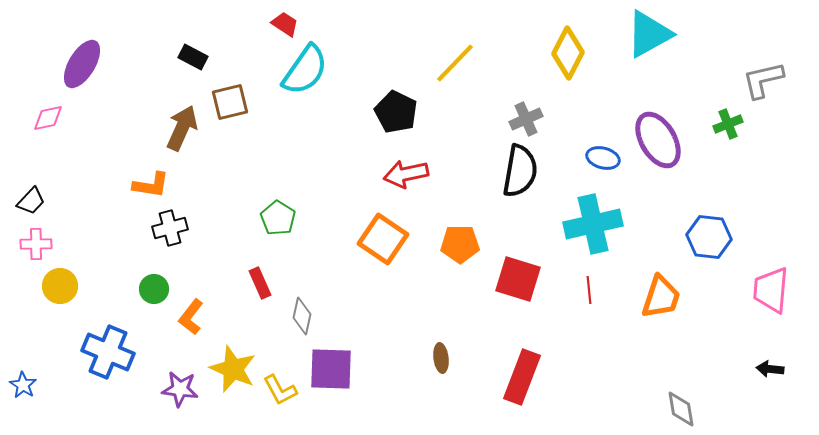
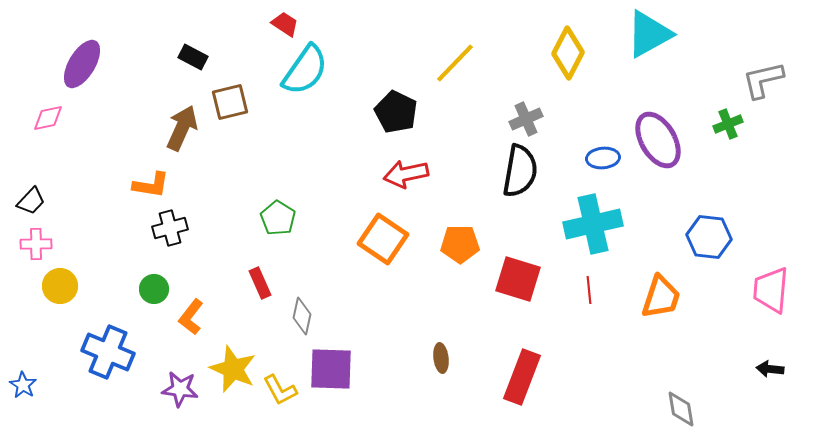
blue ellipse at (603, 158): rotated 20 degrees counterclockwise
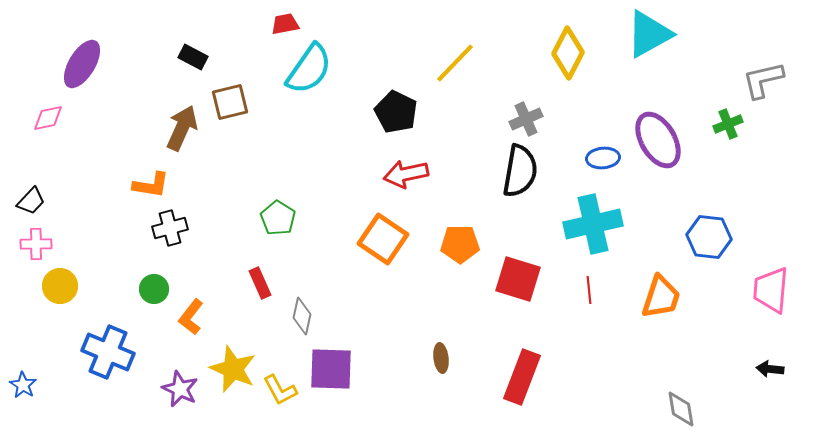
red trapezoid at (285, 24): rotated 44 degrees counterclockwise
cyan semicircle at (305, 70): moved 4 px right, 1 px up
purple star at (180, 389): rotated 18 degrees clockwise
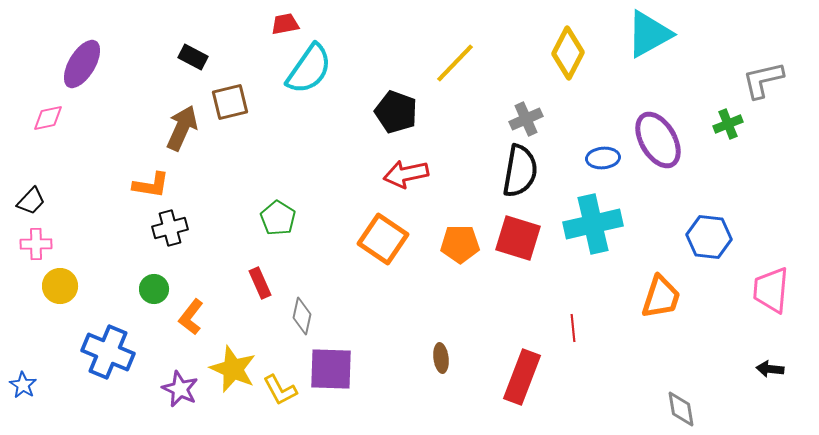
black pentagon at (396, 112): rotated 6 degrees counterclockwise
red square at (518, 279): moved 41 px up
red line at (589, 290): moved 16 px left, 38 px down
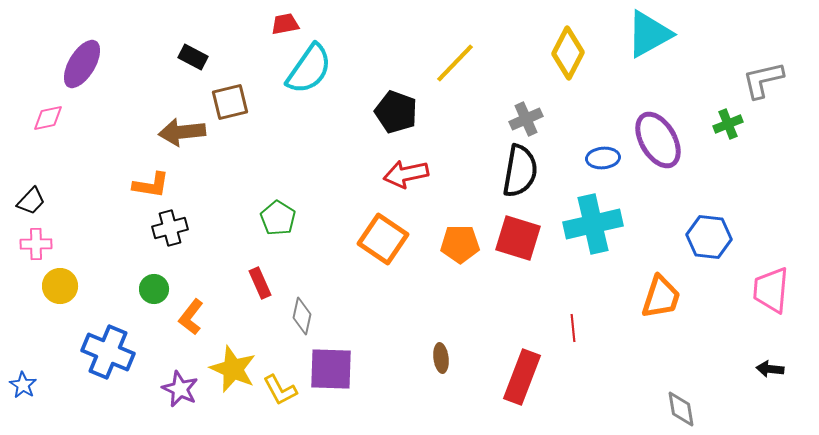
brown arrow at (182, 128): moved 4 px down; rotated 120 degrees counterclockwise
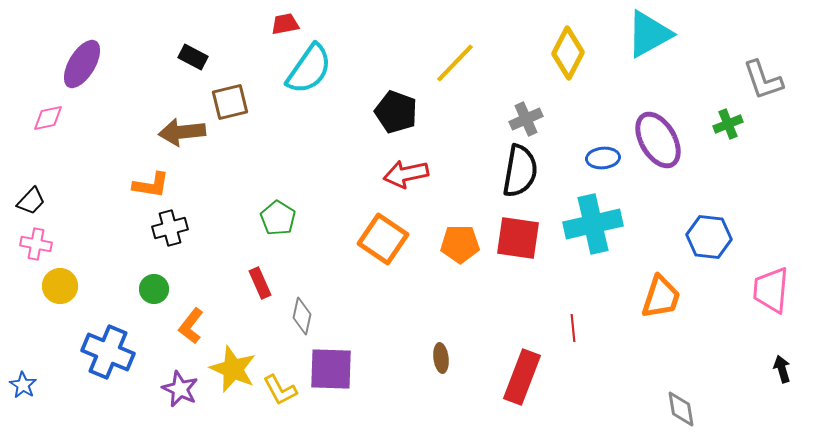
gray L-shape at (763, 80): rotated 96 degrees counterclockwise
red square at (518, 238): rotated 9 degrees counterclockwise
pink cross at (36, 244): rotated 12 degrees clockwise
orange L-shape at (191, 317): moved 9 px down
black arrow at (770, 369): moved 12 px right; rotated 68 degrees clockwise
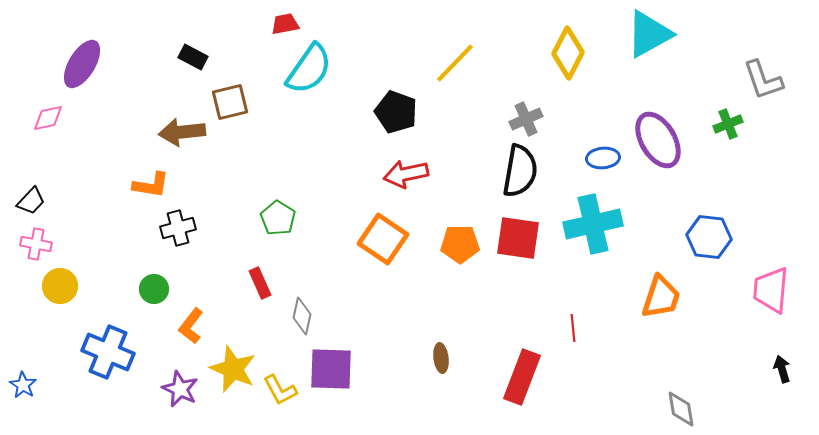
black cross at (170, 228): moved 8 px right
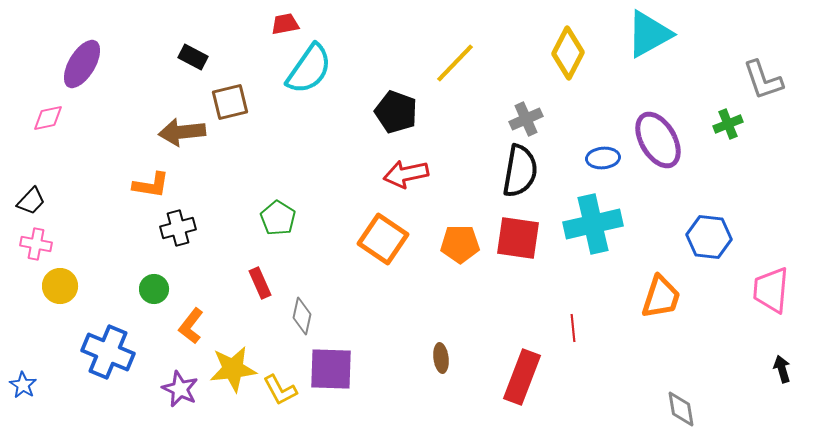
yellow star at (233, 369): rotated 30 degrees counterclockwise
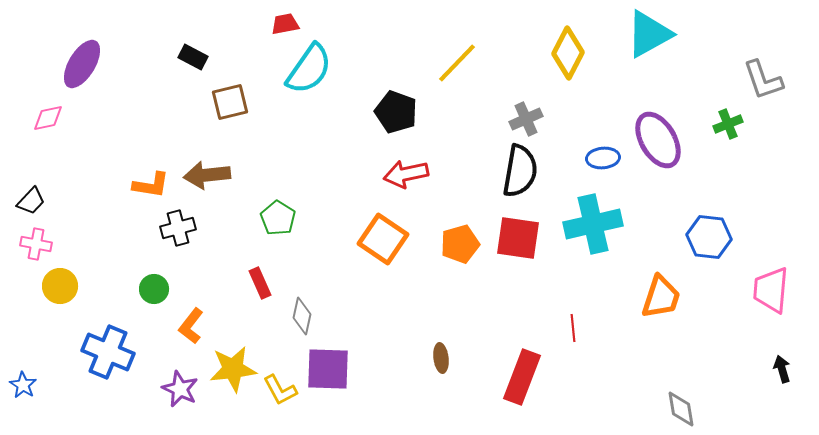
yellow line at (455, 63): moved 2 px right
brown arrow at (182, 132): moved 25 px right, 43 px down
orange pentagon at (460, 244): rotated 15 degrees counterclockwise
purple square at (331, 369): moved 3 px left
